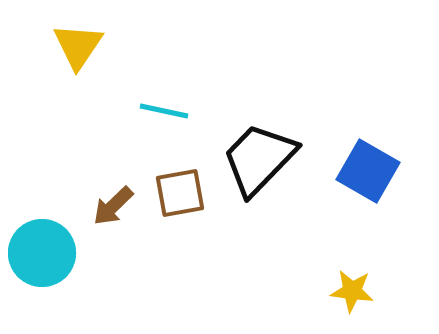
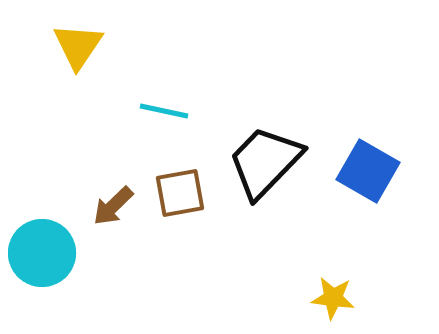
black trapezoid: moved 6 px right, 3 px down
yellow star: moved 19 px left, 7 px down
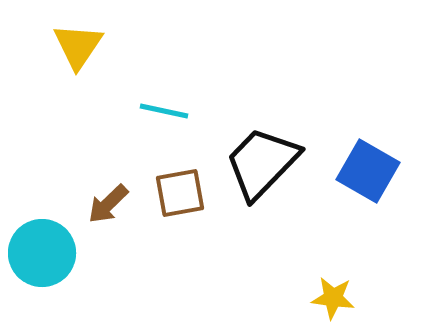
black trapezoid: moved 3 px left, 1 px down
brown arrow: moved 5 px left, 2 px up
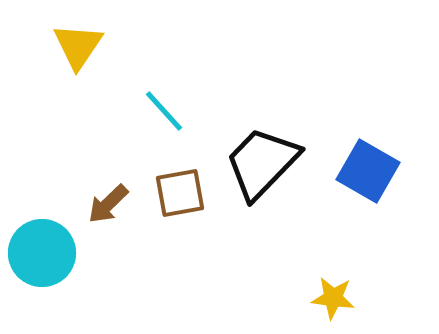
cyan line: rotated 36 degrees clockwise
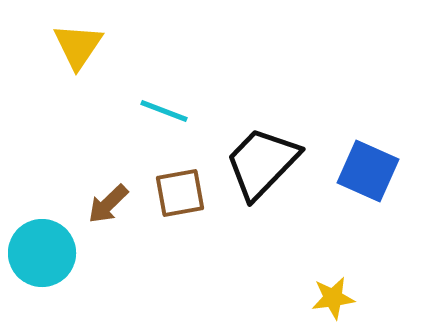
cyan line: rotated 27 degrees counterclockwise
blue square: rotated 6 degrees counterclockwise
yellow star: rotated 15 degrees counterclockwise
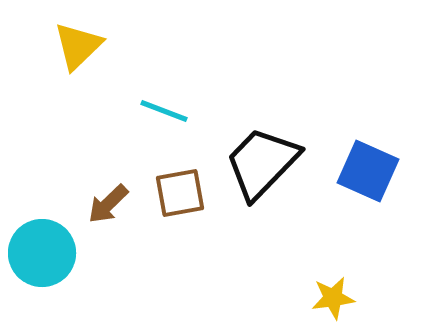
yellow triangle: rotated 12 degrees clockwise
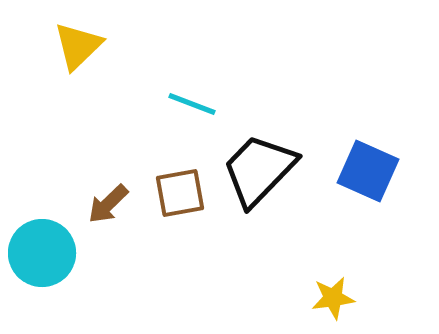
cyan line: moved 28 px right, 7 px up
black trapezoid: moved 3 px left, 7 px down
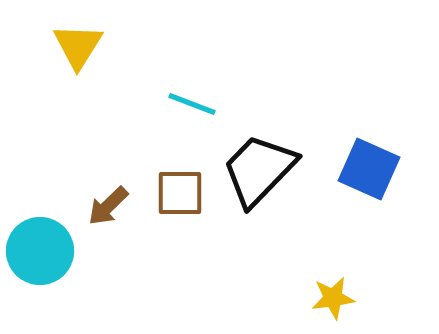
yellow triangle: rotated 14 degrees counterclockwise
blue square: moved 1 px right, 2 px up
brown square: rotated 10 degrees clockwise
brown arrow: moved 2 px down
cyan circle: moved 2 px left, 2 px up
